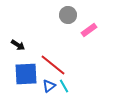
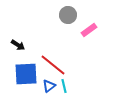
cyan line: rotated 16 degrees clockwise
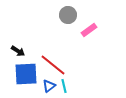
black arrow: moved 6 px down
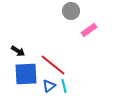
gray circle: moved 3 px right, 4 px up
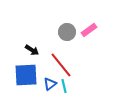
gray circle: moved 4 px left, 21 px down
black arrow: moved 14 px right, 1 px up
red line: moved 8 px right; rotated 12 degrees clockwise
blue square: moved 1 px down
blue triangle: moved 1 px right, 2 px up
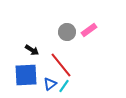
cyan line: rotated 48 degrees clockwise
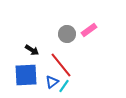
gray circle: moved 2 px down
blue triangle: moved 2 px right, 2 px up
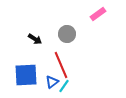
pink rectangle: moved 9 px right, 16 px up
black arrow: moved 3 px right, 11 px up
red line: rotated 16 degrees clockwise
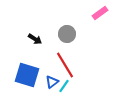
pink rectangle: moved 2 px right, 1 px up
red line: moved 4 px right; rotated 8 degrees counterclockwise
blue square: moved 1 px right; rotated 20 degrees clockwise
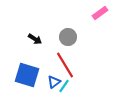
gray circle: moved 1 px right, 3 px down
blue triangle: moved 2 px right
